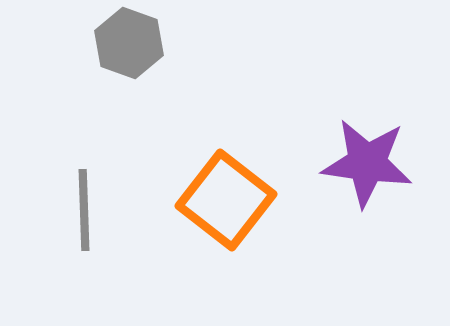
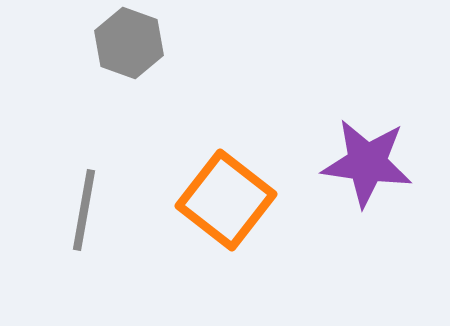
gray line: rotated 12 degrees clockwise
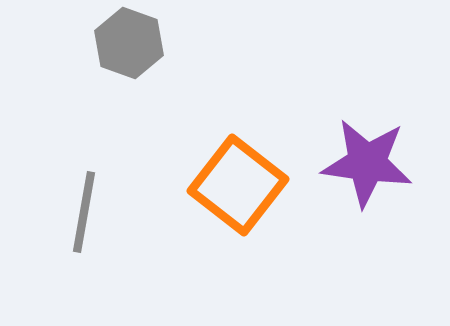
orange square: moved 12 px right, 15 px up
gray line: moved 2 px down
